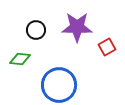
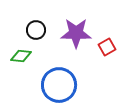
purple star: moved 1 px left, 6 px down
green diamond: moved 1 px right, 3 px up
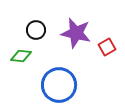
purple star: rotated 12 degrees clockwise
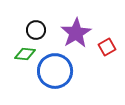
purple star: rotated 28 degrees clockwise
green diamond: moved 4 px right, 2 px up
blue circle: moved 4 px left, 14 px up
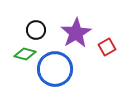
green diamond: rotated 10 degrees clockwise
blue circle: moved 2 px up
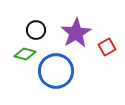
blue circle: moved 1 px right, 2 px down
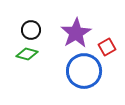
black circle: moved 5 px left
green diamond: moved 2 px right
blue circle: moved 28 px right
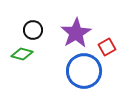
black circle: moved 2 px right
green diamond: moved 5 px left
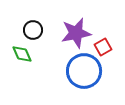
purple star: rotated 20 degrees clockwise
red square: moved 4 px left
green diamond: rotated 50 degrees clockwise
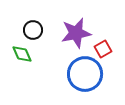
red square: moved 2 px down
blue circle: moved 1 px right, 3 px down
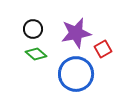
black circle: moved 1 px up
green diamond: moved 14 px right; rotated 25 degrees counterclockwise
blue circle: moved 9 px left
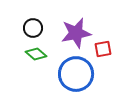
black circle: moved 1 px up
red square: rotated 18 degrees clockwise
